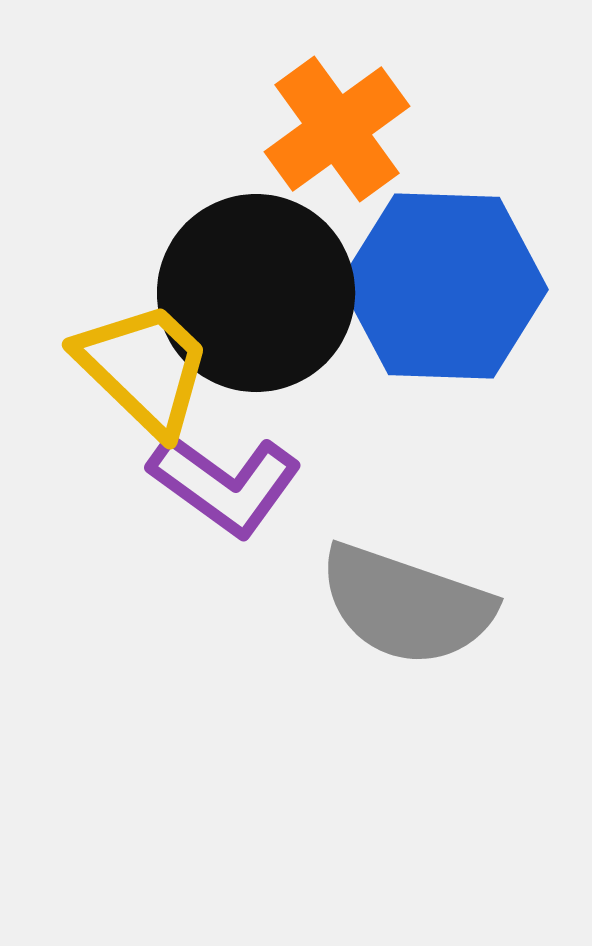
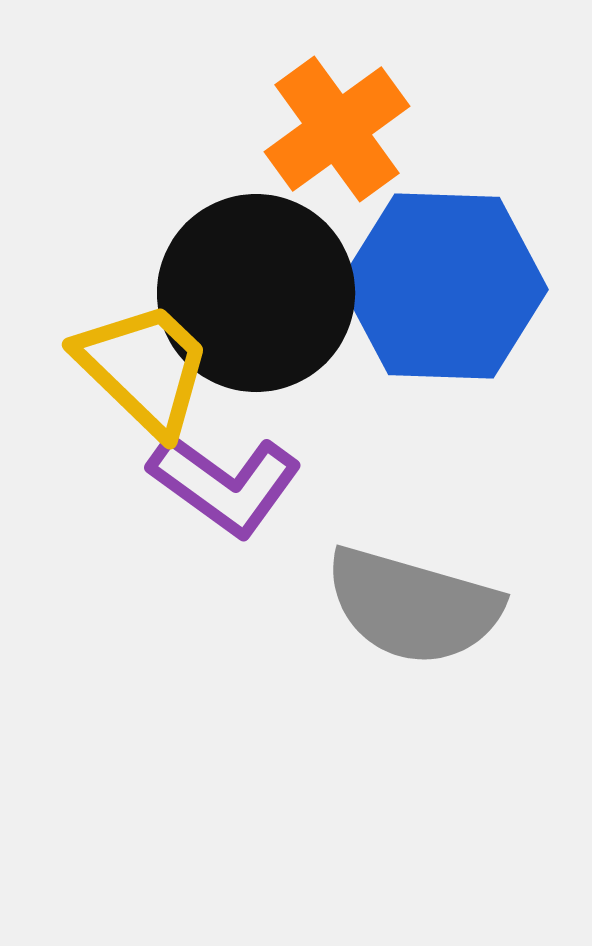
gray semicircle: moved 7 px right, 1 px down; rotated 3 degrees counterclockwise
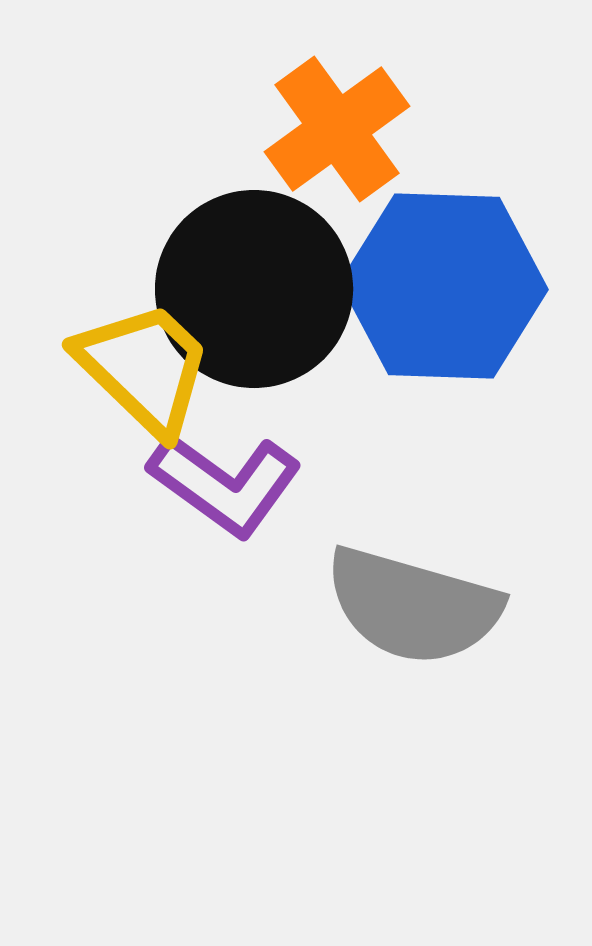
black circle: moved 2 px left, 4 px up
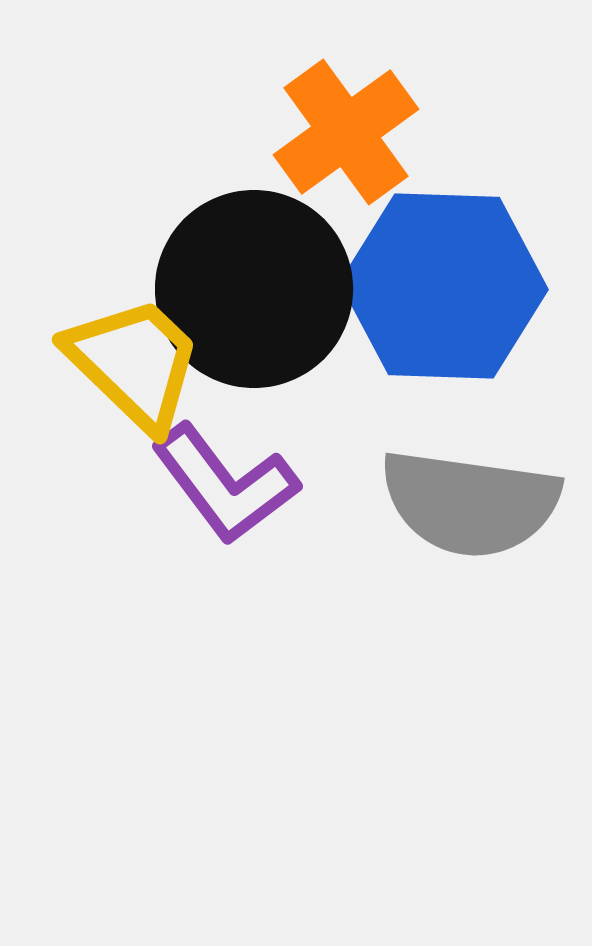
orange cross: moved 9 px right, 3 px down
yellow trapezoid: moved 10 px left, 5 px up
purple L-shape: rotated 17 degrees clockwise
gray semicircle: moved 57 px right, 103 px up; rotated 8 degrees counterclockwise
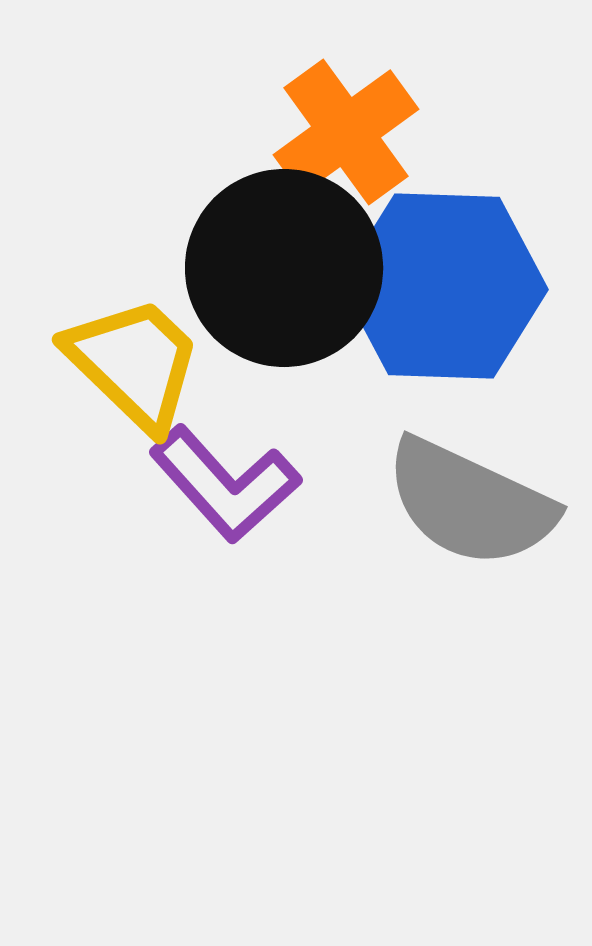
black circle: moved 30 px right, 21 px up
purple L-shape: rotated 5 degrees counterclockwise
gray semicircle: rotated 17 degrees clockwise
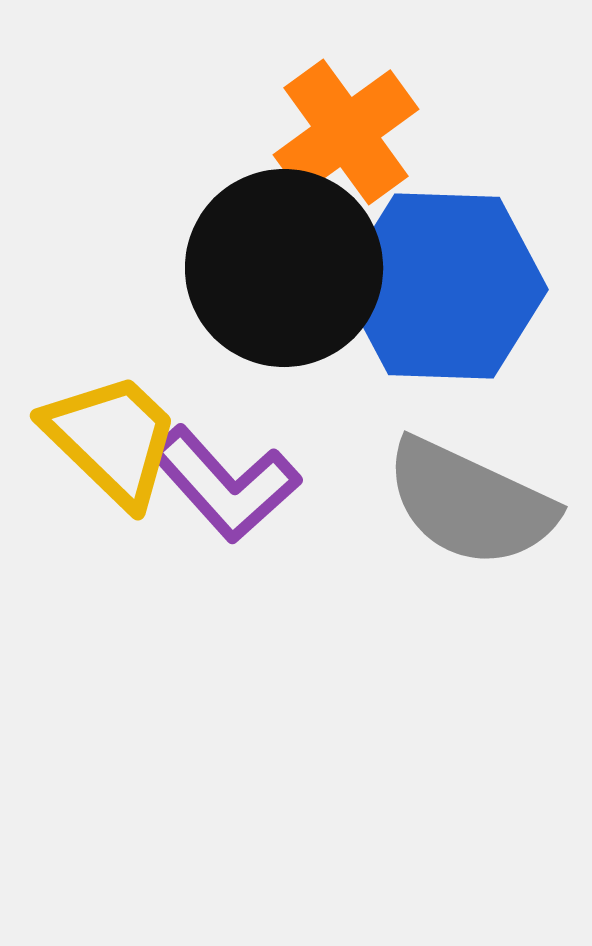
yellow trapezoid: moved 22 px left, 76 px down
